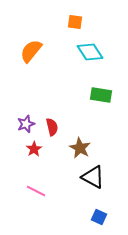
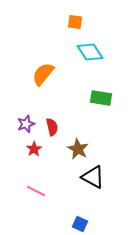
orange semicircle: moved 12 px right, 23 px down
green rectangle: moved 3 px down
brown star: moved 2 px left, 1 px down
blue square: moved 19 px left, 7 px down
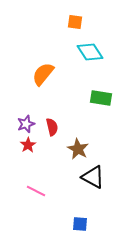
red star: moved 6 px left, 4 px up
blue square: rotated 21 degrees counterclockwise
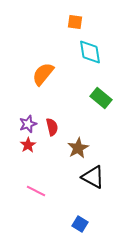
cyan diamond: rotated 24 degrees clockwise
green rectangle: rotated 30 degrees clockwise
purple star: moved 2 px right
brown star: moved 1 px up; rotated 15 degrees clockwise
blue square: rotated 28 degrees clockwise
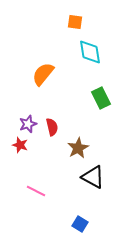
green rectangle: rotated 25 degrees clockwise
red star: moved 8 px left; rotated 21 degrees counterclockwise
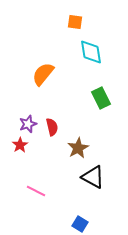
cyan diamond: moved 1 px right
red star: rotated 21 degrees clockwise
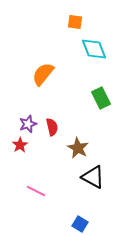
cyan diamond: moved 3 px right, 3 px up; rotated 12 degrees counterclockwise
brown star: rotated 15 degrees counterclockwise
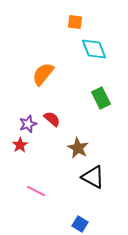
red semicircle: moved 8 px up; rotated 36 degrees counterclockwise
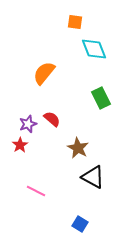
orange semicircle: moved 1 px right, 1 px up
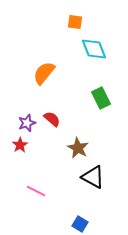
purple star: moved 1 px left, 1 px up
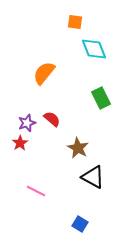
red star: moved 2 px up
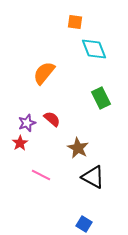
pink line: moved 5 px right, 16 px up
blue square: moved 4 px right
